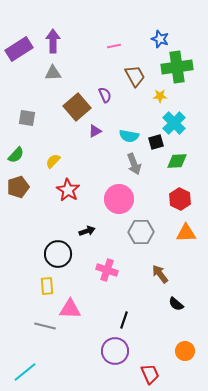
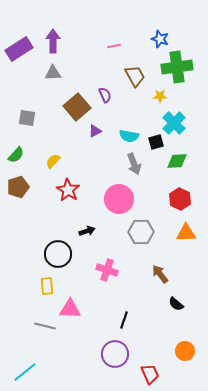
purple circle: moved 3 px down
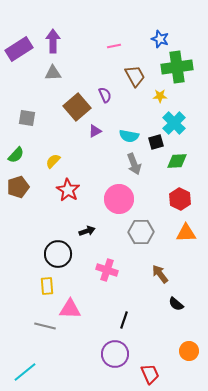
orange circle: moved 4 px right
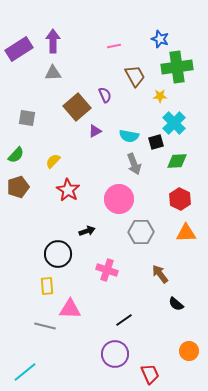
black line: rotated 36 degrees clockwise
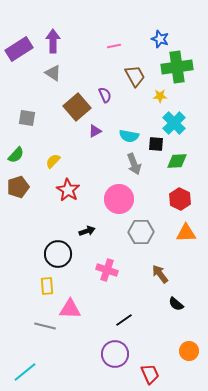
gray triangle: rotated 36 degrees clockwise
black square: moved 2 px down; rotated 21 degrees clockwise
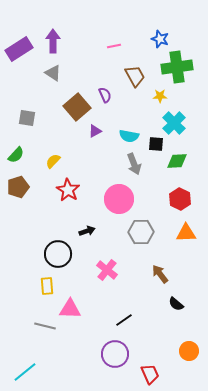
pink cross: rotated 20 degrees clockwise
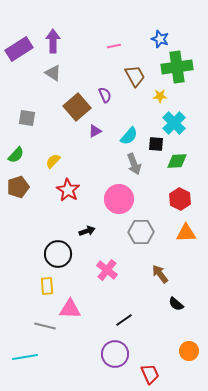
cyan semicircle: rotated 60 degrees counterclockwise
cyan line: moved 15 px up; rotated 30 degrees clockwise
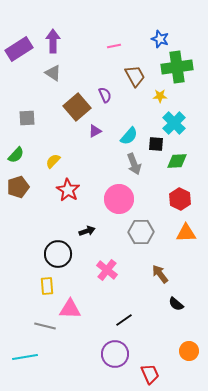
gray square: rotated 12 degrees counterclockwise
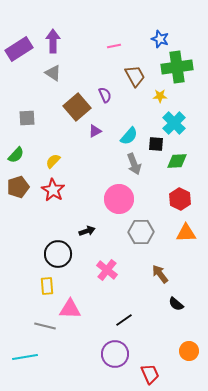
red star: moved 15 px left
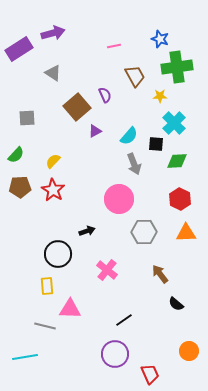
purple arrow: moved 8 px up; rotated 75 degrees clockwise
brown pentagon: moved 2 px right; rotated 15 degrees clockwise
gray hexagon: moved 3 px right
